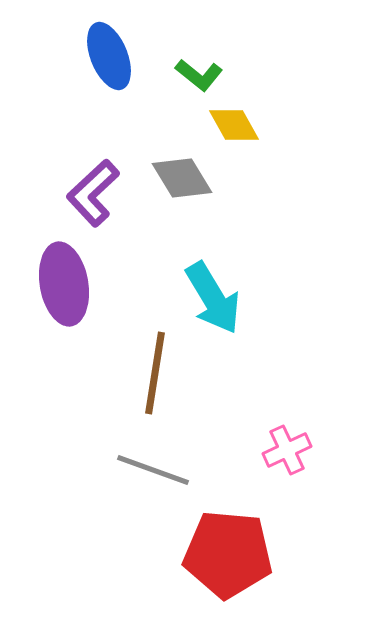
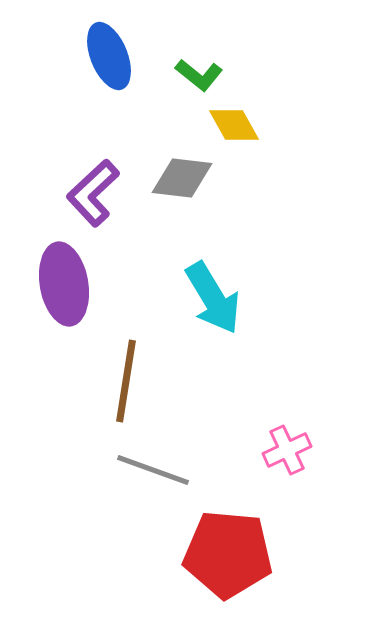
gray diamond: rotated 52 degrees counterclockwise
brown line: moved 29 px left, 8 px down
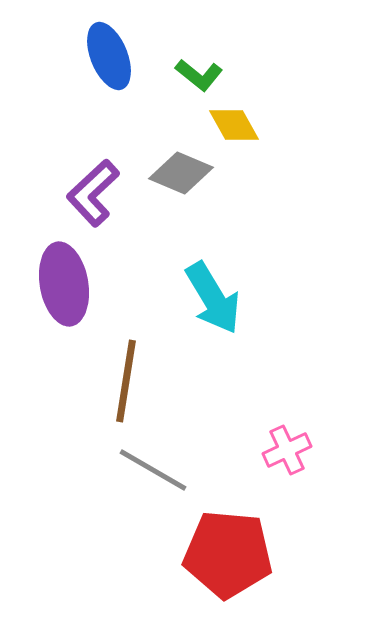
gray diamond: moved 1 px left, 5 px up; rotated 16 degrees clockwise
gray line: rotated 10 degrees clockwise
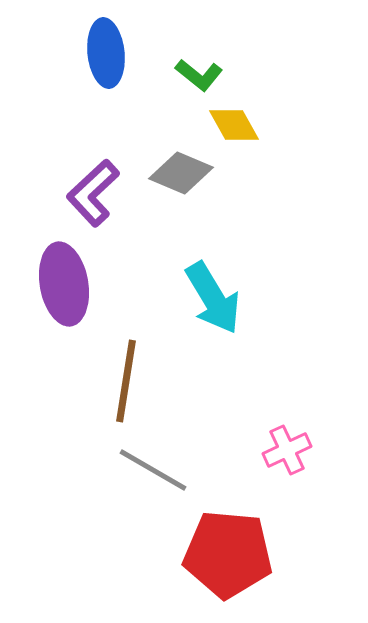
blue ellipse: moved 3 px left, 3 px up; rotated 16 degrees clockwise
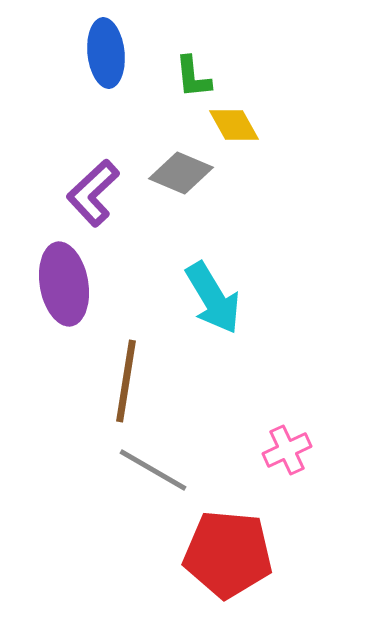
green L-shape: moved 6 px left, 2 px down; rotated 45 degrees clockwise
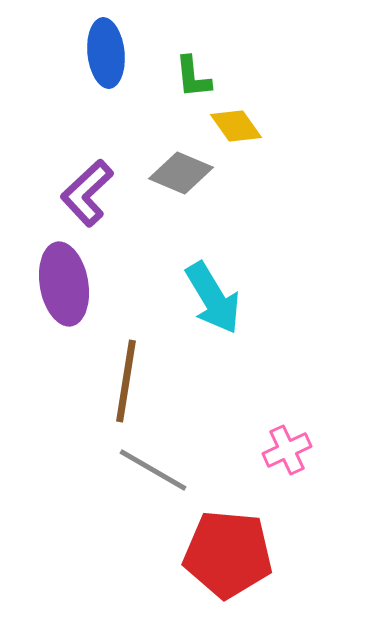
yellow diamond: moved 2 px right, 1 px down; rotated 6 degrees counterclockwise
purple L-shape: moved 6 px left
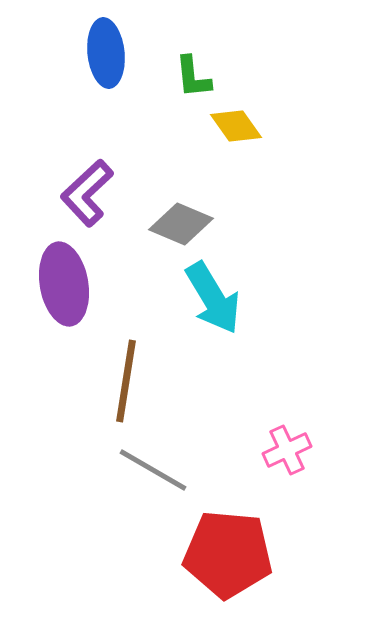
gray diamond: moved 51 px down
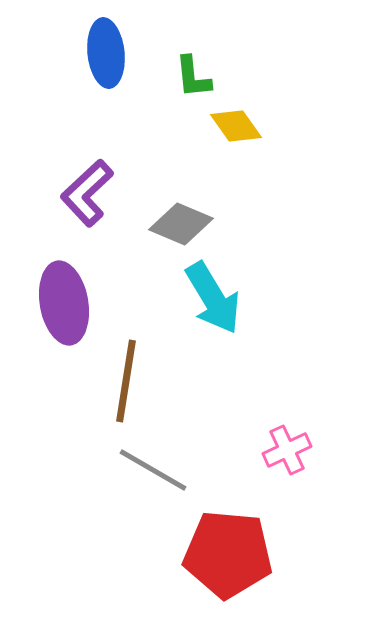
purple ellipse: moved 19 px down
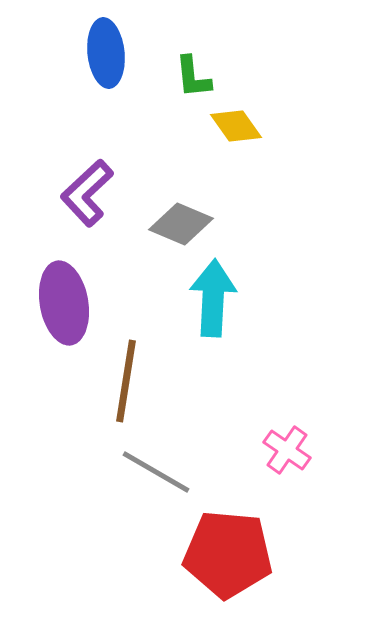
cyan arrow: rotated 146 degrees counterclockwise
pink cross: rotated 30 degrees counterclockwise
gray line: moved 3 px right, 2 px down
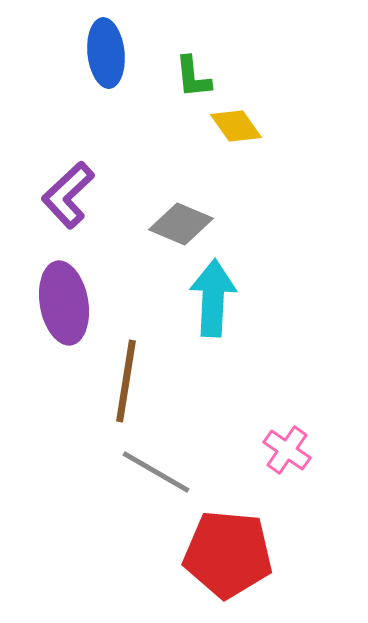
purple L-shape: moved 19 px left, 2 px down
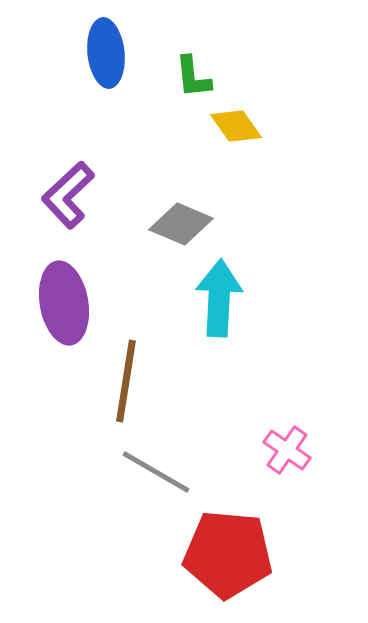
cyan arrow: moved 6 px right
